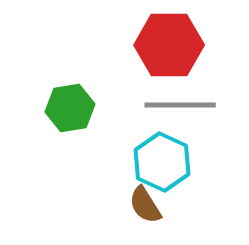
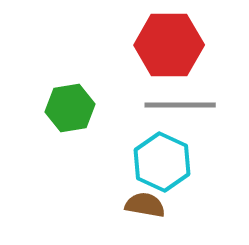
brown semicircle: rotated 132 degrees clockwise
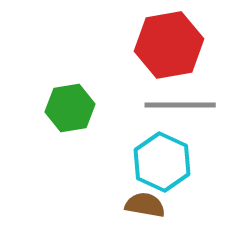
red hexagon: rotated 10 degrees counterclockwise
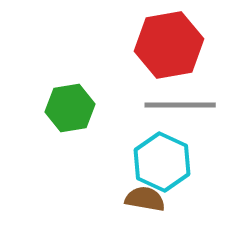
brown semicircle: moved 6 px up
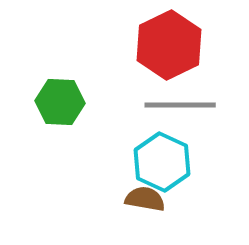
red hexagon: rotated 16 degrees counterclockwise
green hexagon: moved 10 px left, 6 px up; rotated 12 degrees clockwise
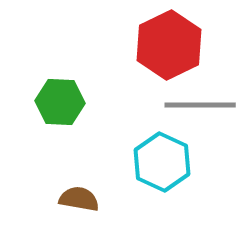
gray line: moved 20 px right
brown semicircle: moved 66 px left
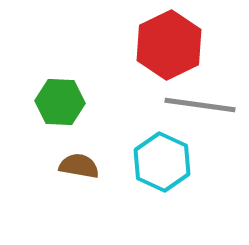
gray line: rotated 8 degrees clockwise
brown semicircle: moved 33 px up
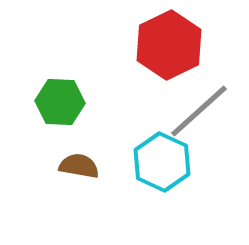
gray line: moved 1 px left, 6 px down; rotated 50 degrees counterclockwise
